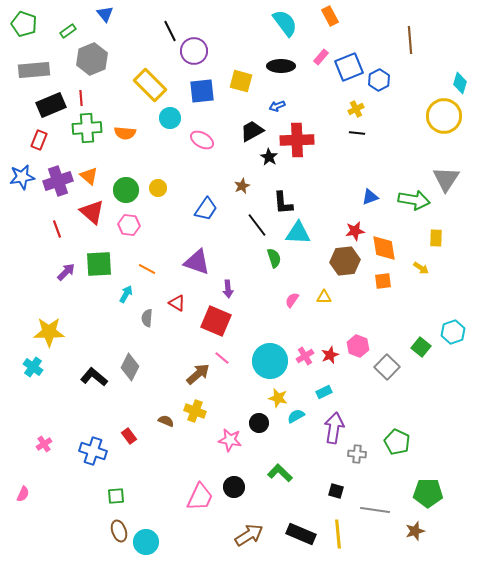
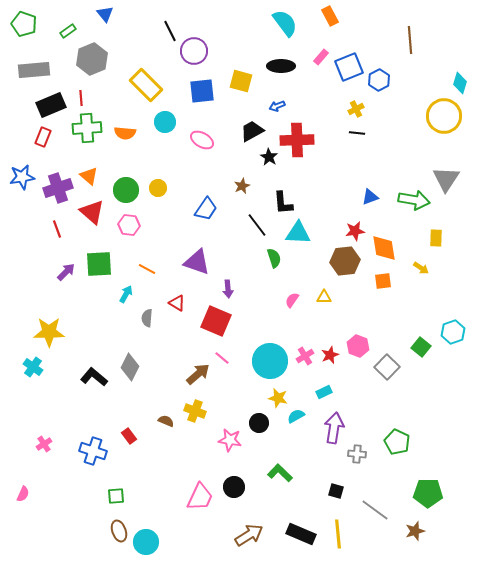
yellow rectangle at (150, 85): moved 4 px left
cyan circle at (170, 118): moved 5 px left, 4 px down
red rectangle at (39, 140): moved 4 px right, 3 px up
purple cross at (58, 181): moved 7 px down
gray line at (375, 510): rotated 28 degrees clockwise
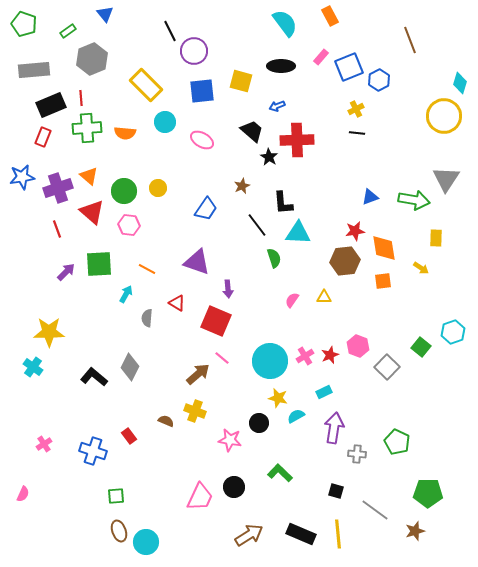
brown line at (410, 40): rotated 16 degrees counterclockwise
black trapezoid at (252, 131): rotated 70 degrees clockwise
green circle at (126, 190): moved 2 px left, 1 px down
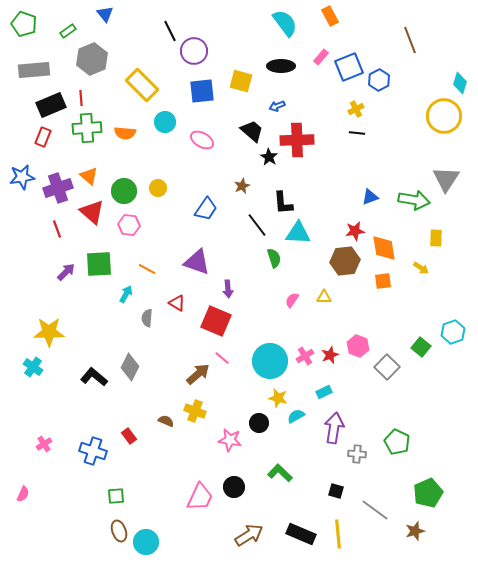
yellow rectangle at (146, 85): moved 4 px left
green pentagon at (428, 493): rotated 24 degrees counterclockwise
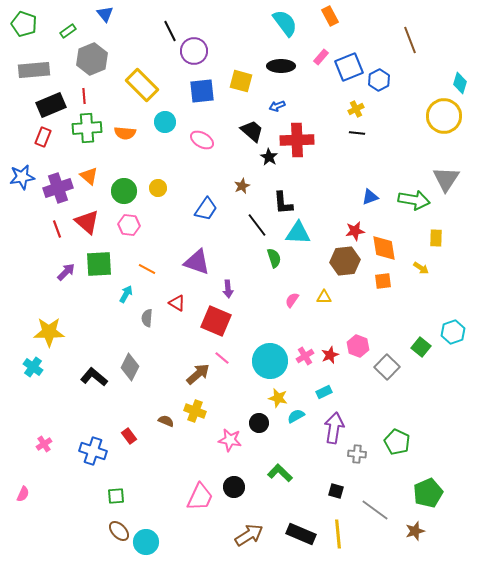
red line at (81, 98): moved 3 px right, 2 px up
red triangle at (92, 212): moved 5 px left, 10 px down
brown ellipse at (119, 531): rotated 25 degrees counterclockwise
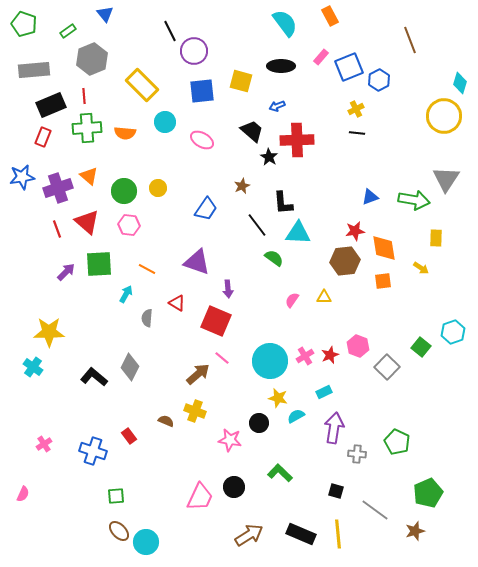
green semicircle at (274, 258): rotated 36 degrees counterclockwise
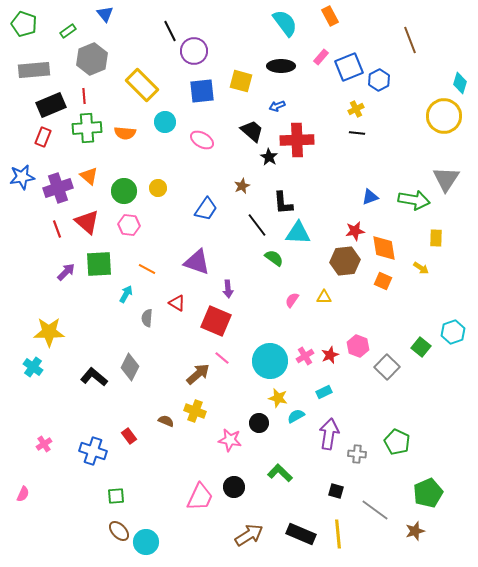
orange square at (383, 281): rotated 30 degrees clockwise
purple arrow at (334, 428): moved 5 px left, 6 px down
